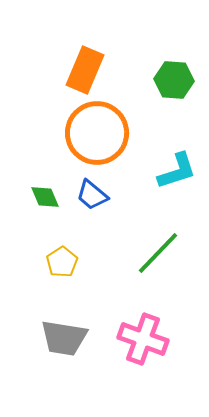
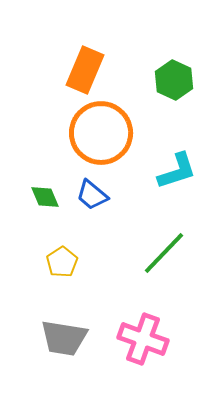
green hexagon: rotated 21 degrees clockwise
orange circle: moved 4 px right
green line: moved 6 px right
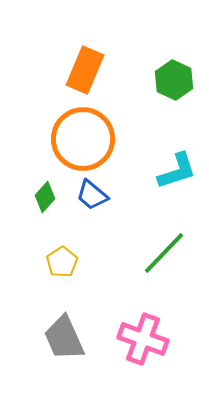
orange circle: moved 18 px left, 6 px down
green diamond: rotated 64 degrees clockwise
gray trapezoid: rotated 57 degrees clockwise
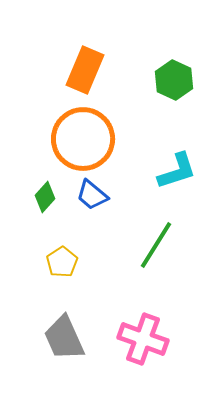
green line: moved 8 px left, 8 px up; rotated 12 degrees counterclockwise
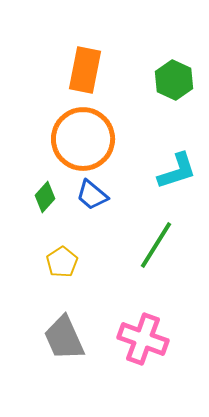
orange rectangle: rotated 12 degrees counterclockwise
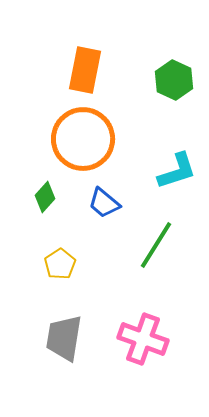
blue trapezoid: moved 12 px right, 8 px down
yellow pentagon: moved 2 px left, 2 px down
gray trapezoid: rotated 33 degrees clockwise
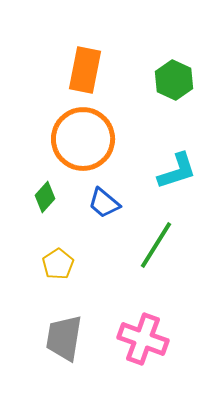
yellow pentagon: moved 2 px left
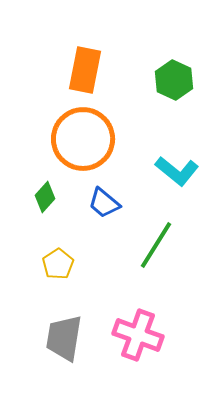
cyan L-shape: rotated 57 degrees clockwise
pink cross: moved 5 px left, 4 px up
